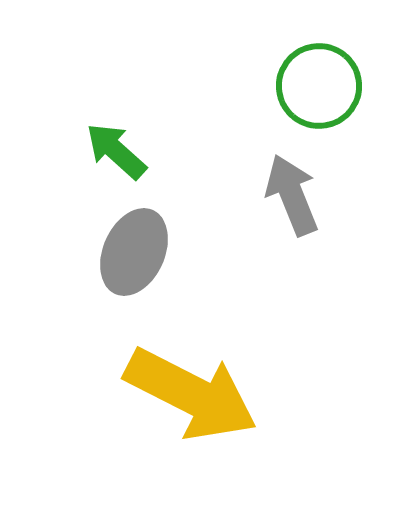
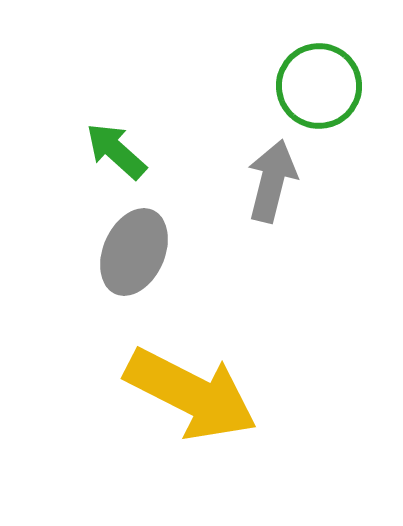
gray arrow: moved 20 px left, 14 px up; rotated 36 degrees clockwise
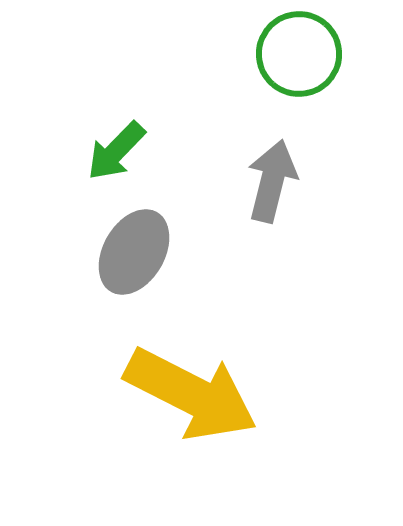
green circle: moved 20 px left, 32 px up
green arrow: rotated 88 degrees counterclockwise
gray ellipse: rotated 6 degrees clockwise
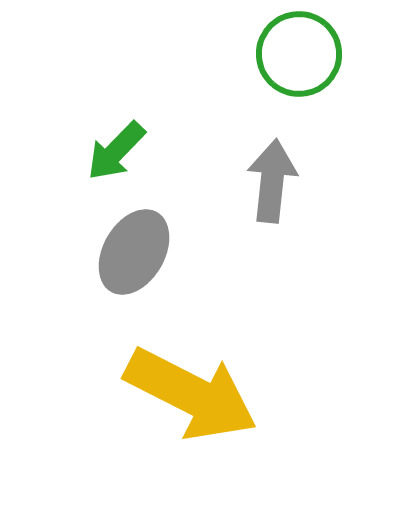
gray arrow: rotated 8 degrees counterclockwise
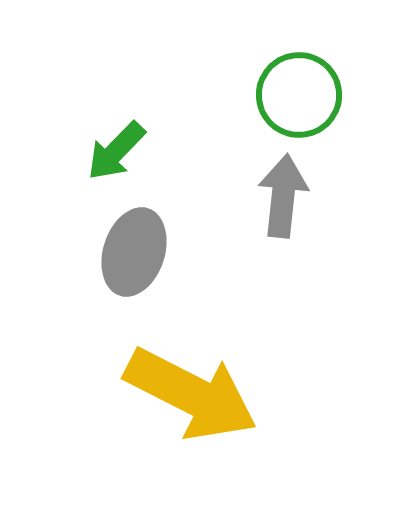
green circle: moved 41 px down
gray arrow: moved 11 px right, 15 px down
gray ellipse: rotated 12 degrees counterclockwise
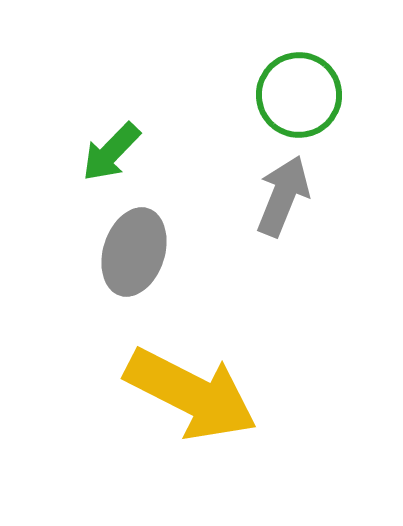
green arrow: moved 5 px left, 1 px down
gray arrow: rotated 16 degrees clockwise
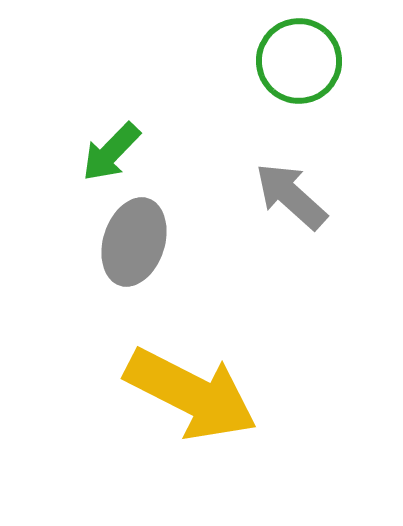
green circle: moved 34 px up
gray arrow: moved 8 px right; rotated 70 degrees counterclockwise
gray ellipse: moved 10 px up
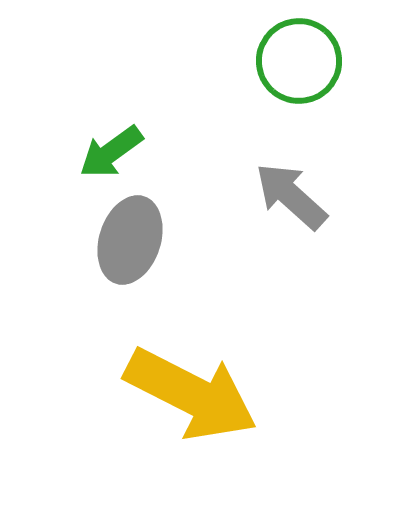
green arrow: rotated 10 degrees clockwise
gray ellipse: moved 4 px left, 2 px up
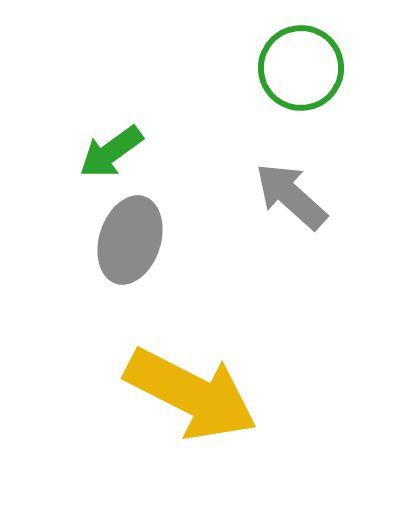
green circle: moved 2 px right, 7 px down
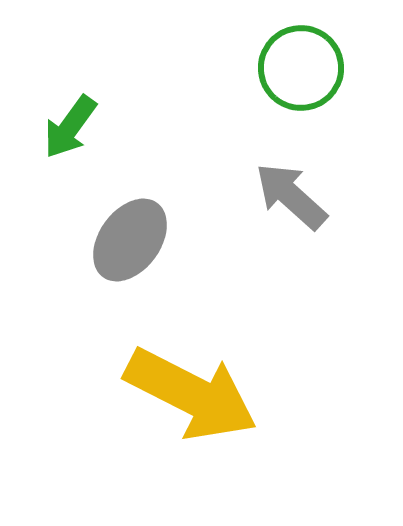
green arrow: moved 41 px left, 25 px up; rotated 18 degrees counterclockwise
gray ellipse: rotated 18 degrees clockwise
